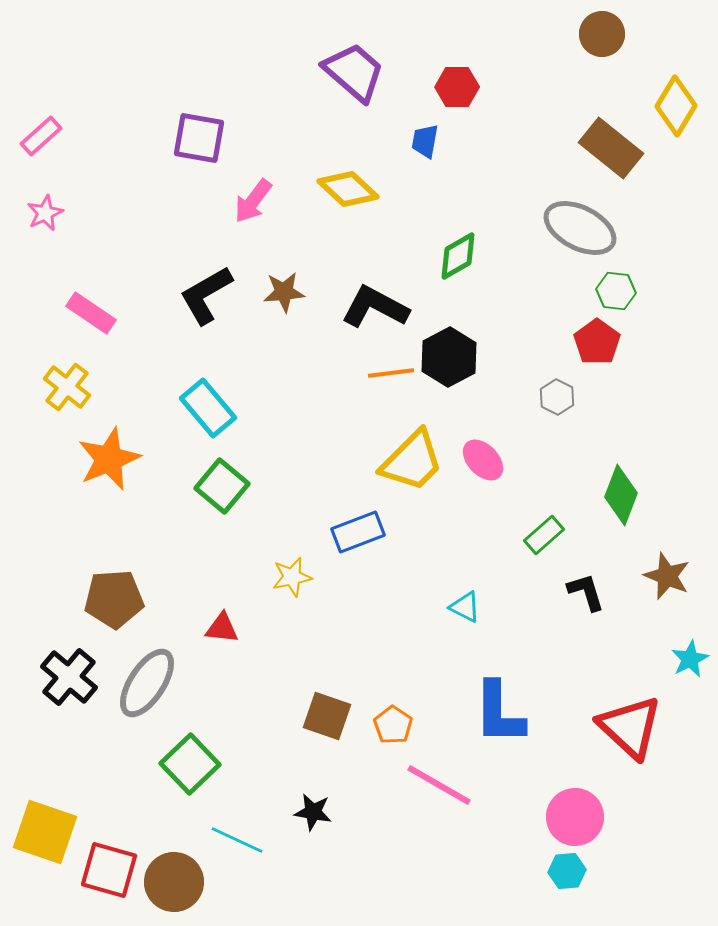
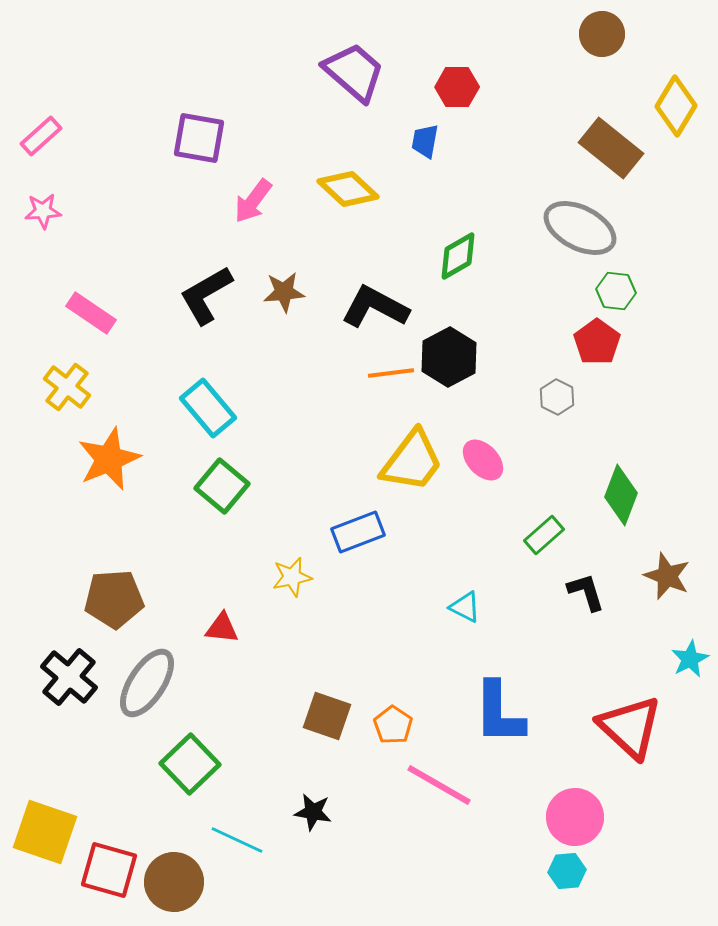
pink star at (45, 213): moved 2 px left, 2 px up; rotated 21 degrees clockwise
yellow trapezoid at (412, 461): rotated 8 degrees counterclockwise
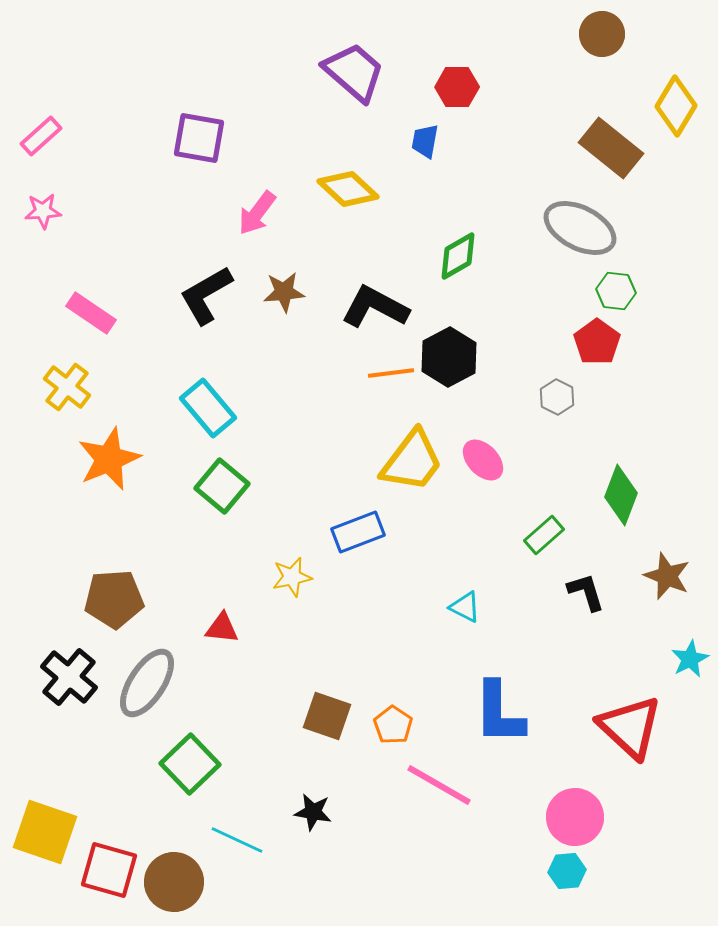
pink arrow at (253, 201): moved 4 px right, 12 px down
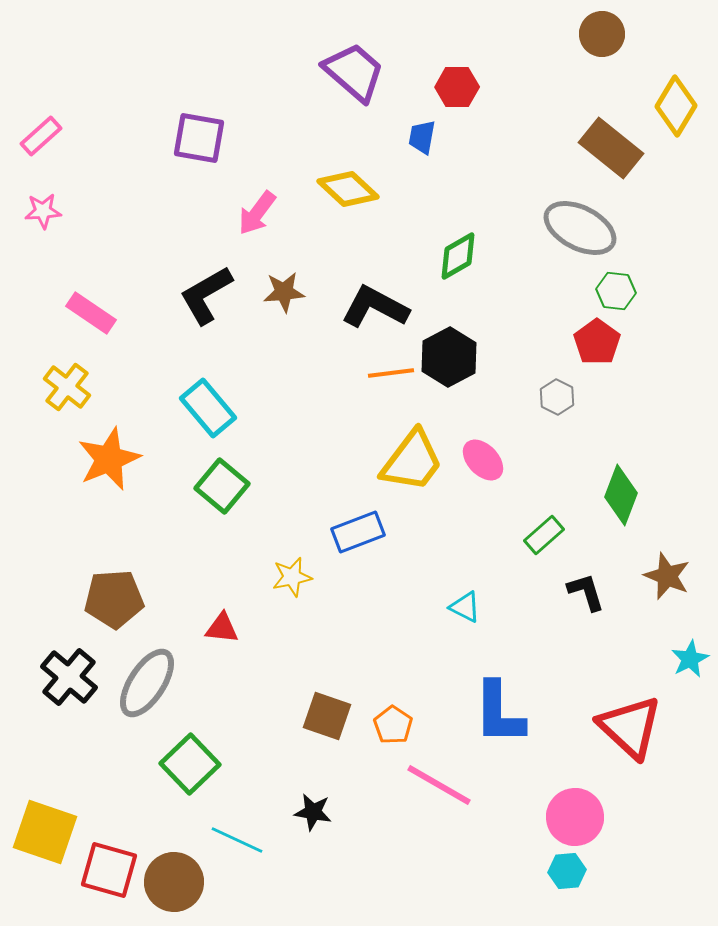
blue trapezoid at (425, 141): moved 3 px left, 4 px up
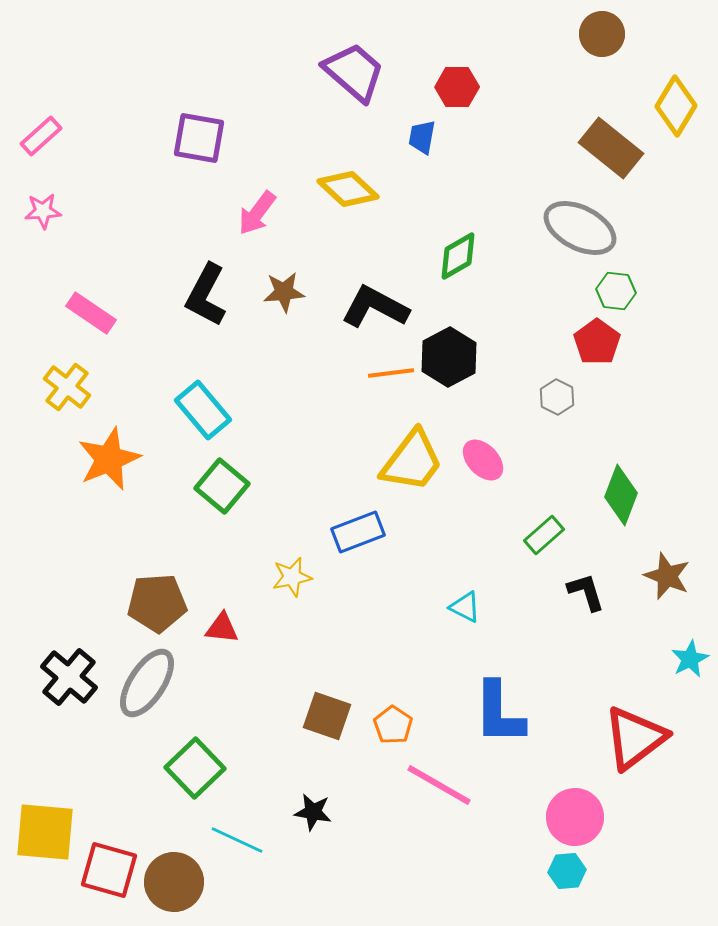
black L-shape at (206, 295): rotated 32 degrees counterclockwise
cyan rectangle at (208, 408): moved 5 px left, 2 px down
brown pentagon at (114, 599): moved 43 px right, 4 px down
red triangle at (630, 727): moved 5 px right, 11 px down; rotated 40 degrees clockwise
green square at (190, 764): moved 5 px right, 4 px down
yellow square at (45, 832): rotated 14 degrees counterclockwise
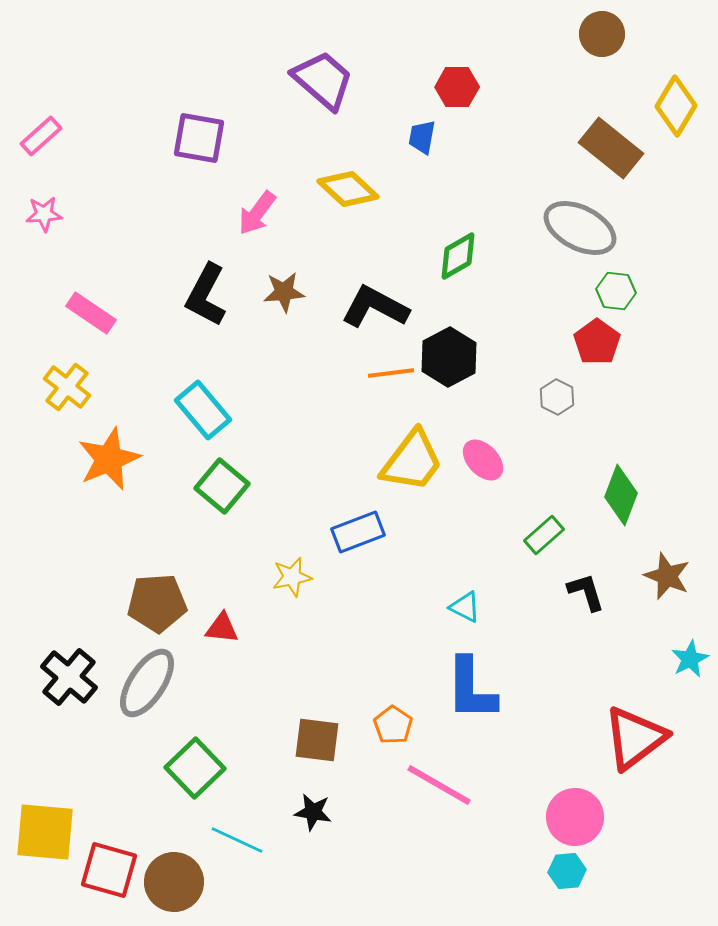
purple trapezoid at (354, 72): moved 31 px left, 8 px down
pink star at (43, 211): moved 1 px right, 3 px down
blue L-shape at (499, 713): moved 28 px left, 24 px up
brown square at (327, 716): moved 10 px left, 24 px down; rotated 12 degrees counterclockwise
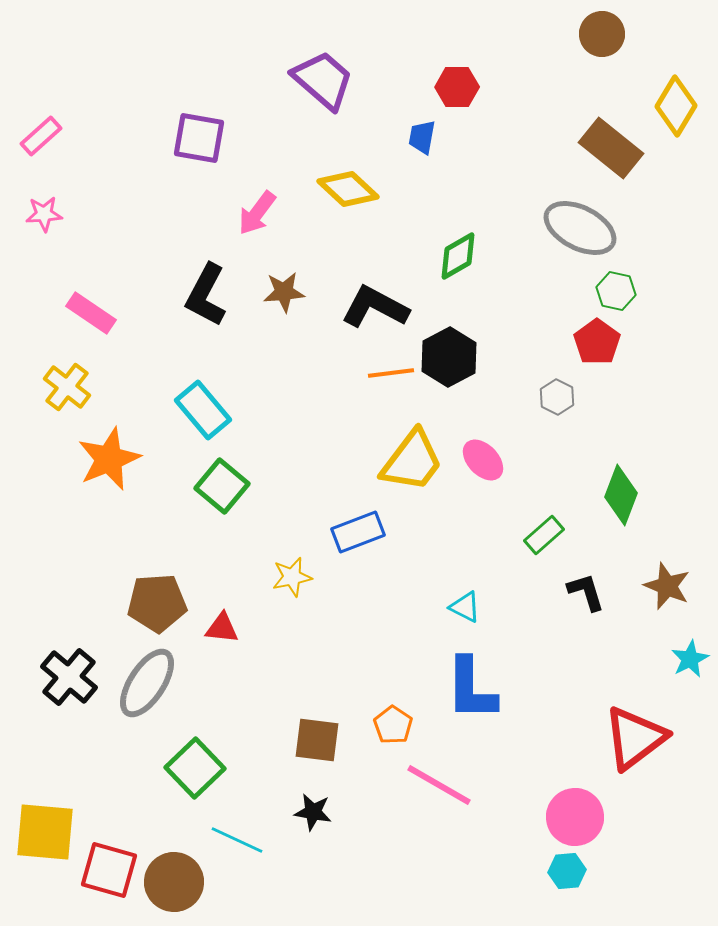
green hexagon at (616, 291): rotated 6 degrees clockwise
brown star at (667, 576): moved 10 px down
